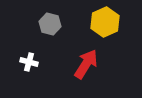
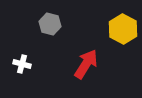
yellow hexagon: moved 18 px right, 7 px down; rotated 8 degrees counterclockwise
white cross: moved 7 px left, 2 px down
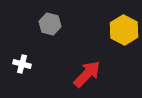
yellow hexagon: moved 1 px right, 1 px down
red arrow: moved 1 px right, 10 px down; rotated 12 degrees clockwise
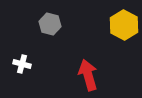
yellow hexagon: moved 5 px up
red arrow: moved 1 px right, 1 px down; rotated 60 degrees counterclockwise
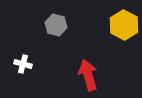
gray hexagon: moved 6 px right, 1 px down
white cross: moved 1 px right
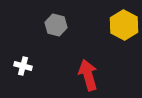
white cross: moved 2 px down
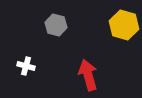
yellow hexagon: rotated 12 degrees counterclockwise
white cross: moved 3 px right
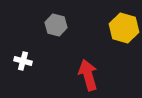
yellow hexagon: moved 3 px down
white cross: moved 3 px left, 5 px up
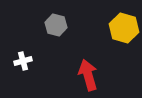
white cross: rotated 30 degrees counterclockwise
